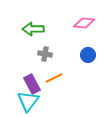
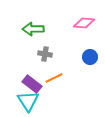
blue circle: moved 2 px right, 2 px down
purple rectangle: rotated 24 degrees counterclockwise
cyan triangle: rotated 10 degrees counterclockwise
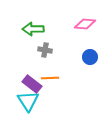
pink diamond: moved 1 px right, 1 px down
gray cross: moved 4 px up
orange line: moved 4 px left; rotated 24 degrees clockwise
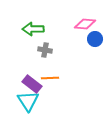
blue circle: moved 5 px right, 18 px up
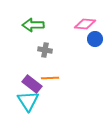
green arrow: moved 4 px up
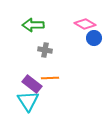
pink diamond: rotated 25 degrees clockwise
blue circle: moved 1 px left, 1 px up
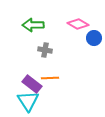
pink diamond: moved 7 px left
